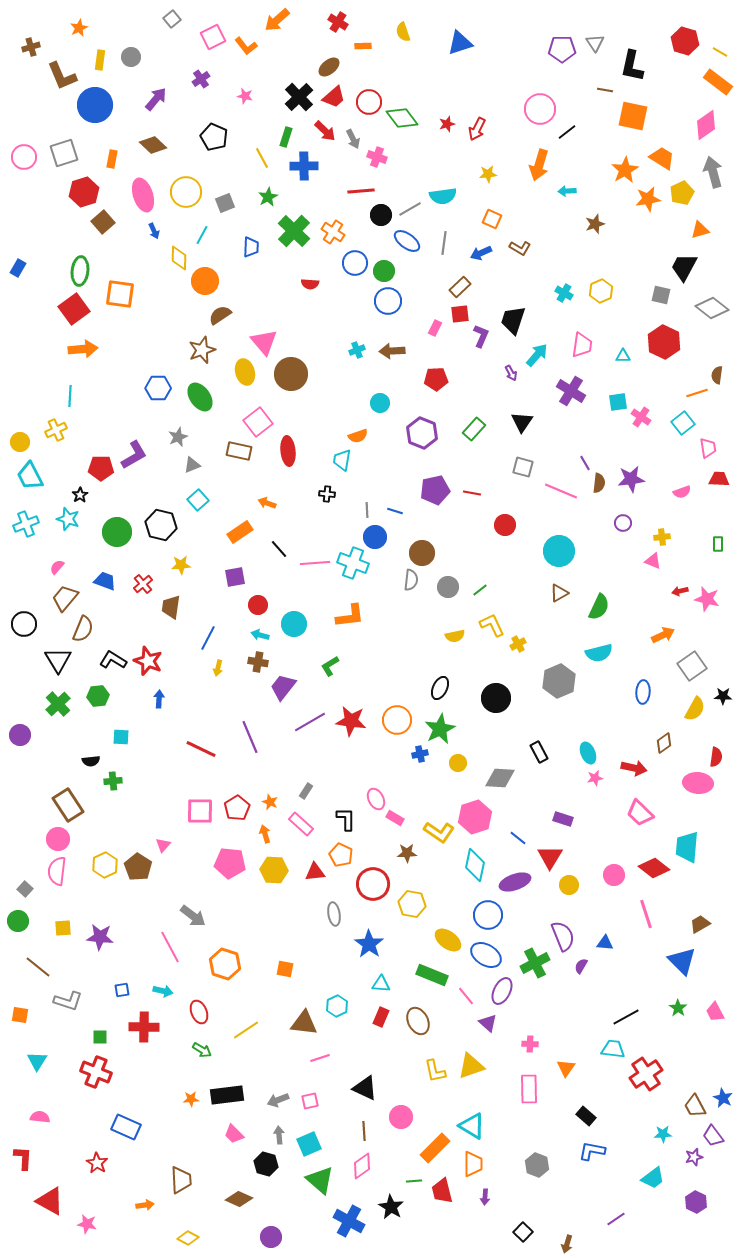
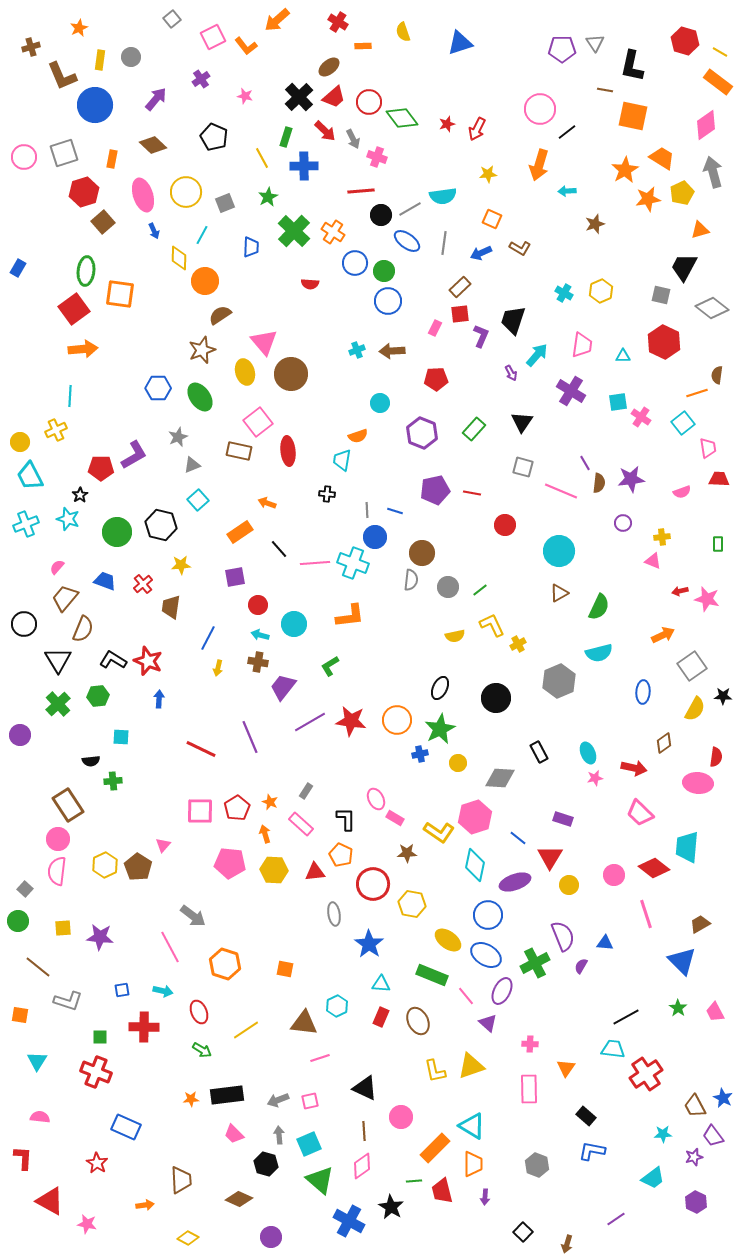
green ellipse at (80, 271): moved 6 px right
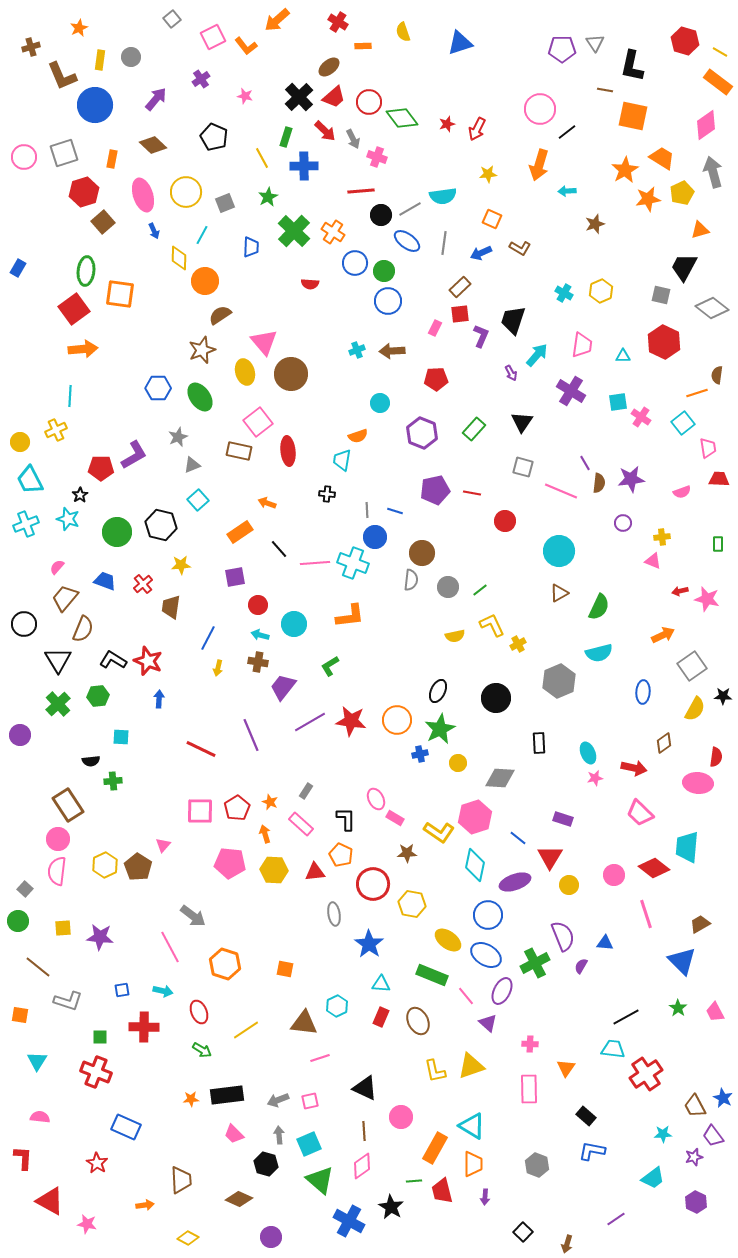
cyan trapezoid at (30, 476): moved 4 px down
red circle at (505, 525): moved 4 px up
black ellipse at (440, 688): moved 2 px left, 3 px down
purple line at (250, 737): moved 1 px right, 2 px up
black rectangle at (539, 752): moved 9 px up; rotated 25 degrees clockwise
orange rectangle at (435, 1148): rotated 16 degrees counterclockwise
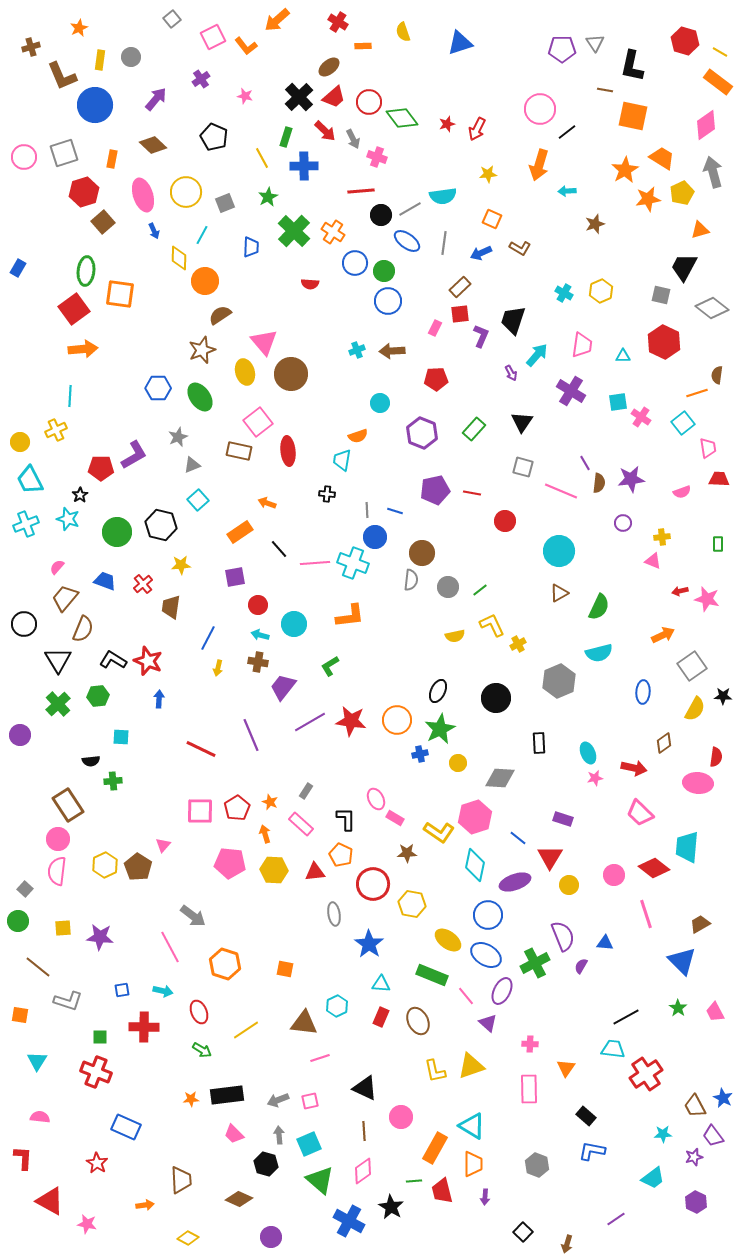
pink diamond at (362, 1166): moved 1 px right, 5 px down
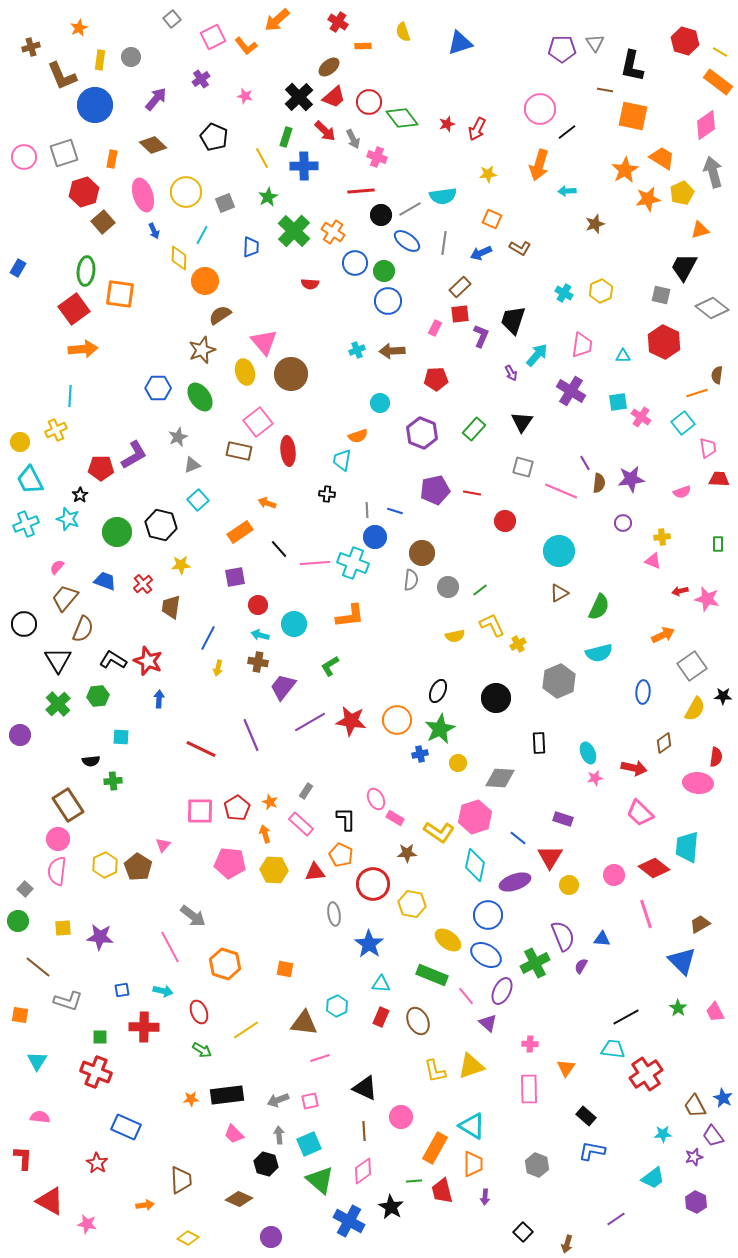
blue triangle at (605, 943): moved 3 px left, 4 px up
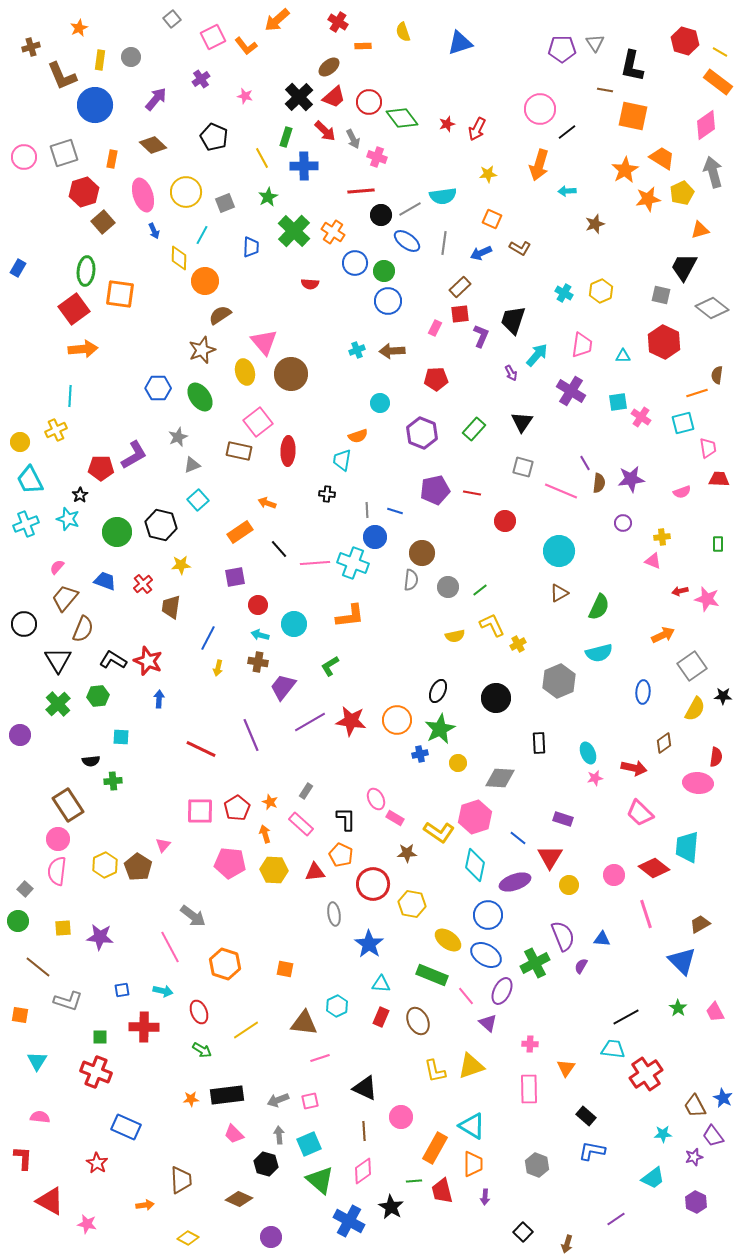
cyan square at (683, 423): rotated 25 degrees clockwise
red ellipse at (288, 451): rotated 8 degrees clockwise
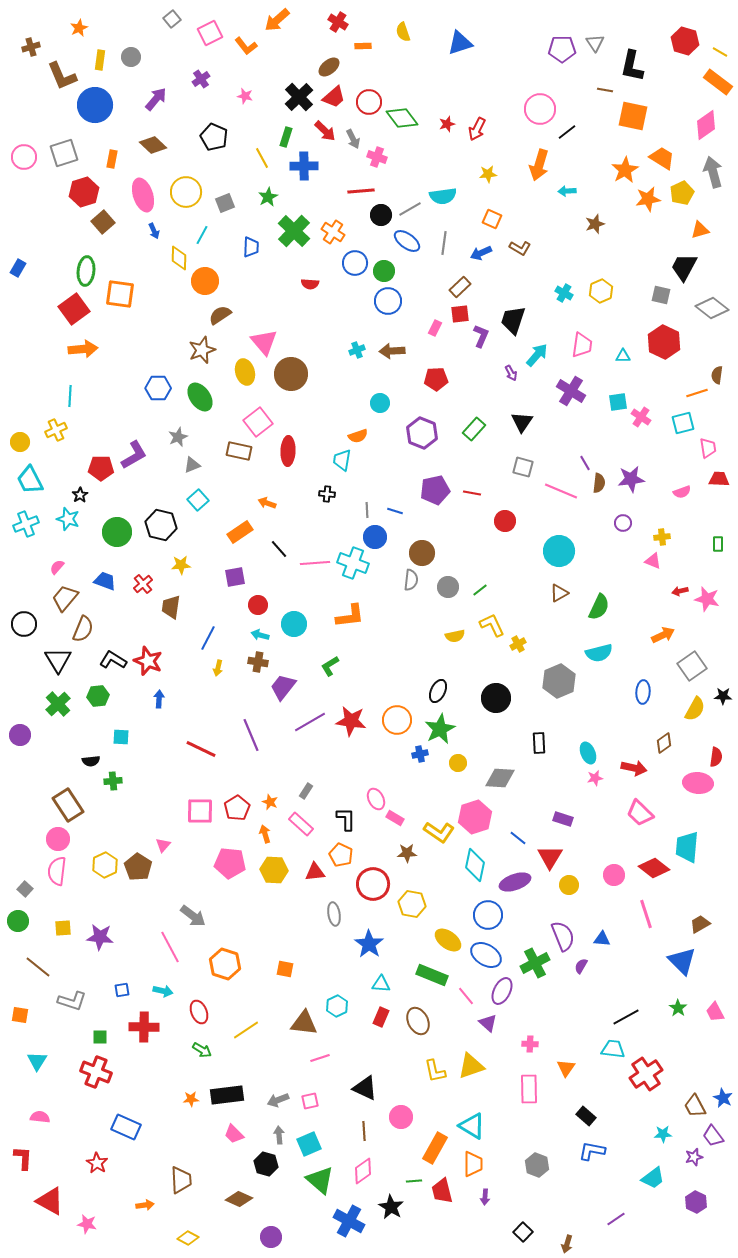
pink square at (213, 37): moved 3 px left, 4 px up
gray L-shape at (68, 1001): moved 4 px right
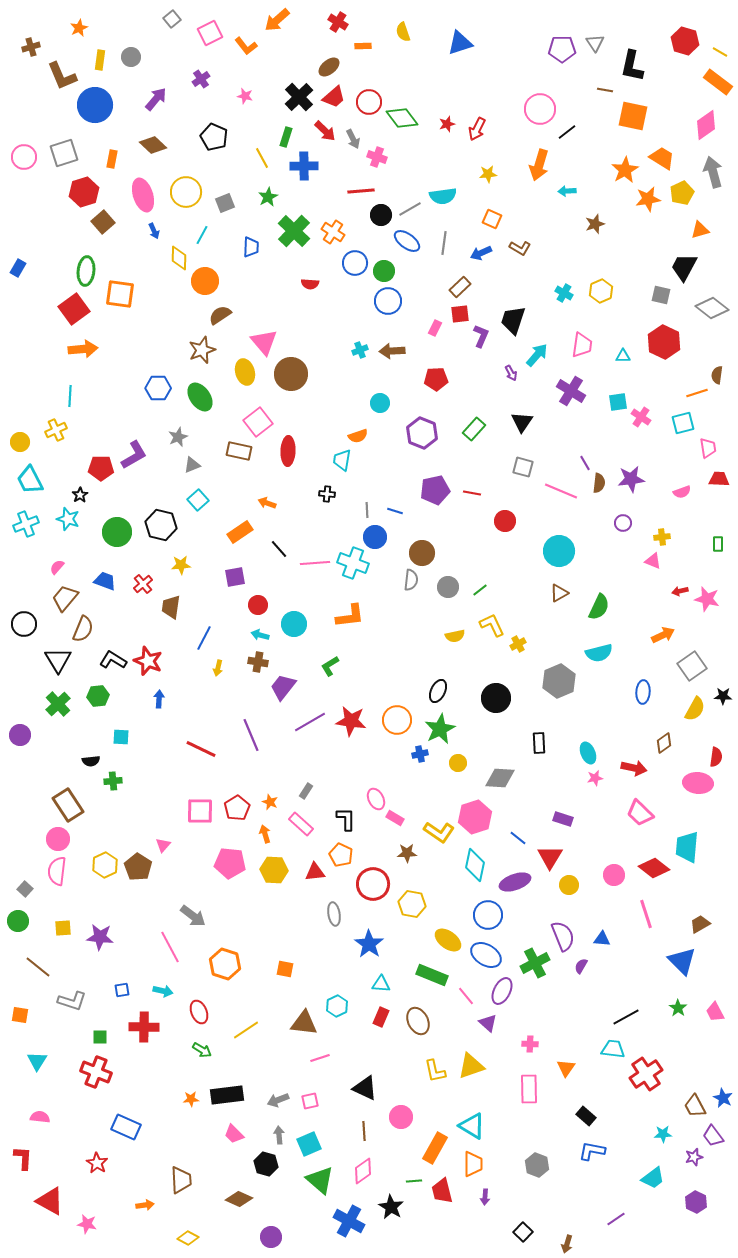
cyan cross at (357, 350): moved 3 px right
blue line at (208, 638): moved 4 px left
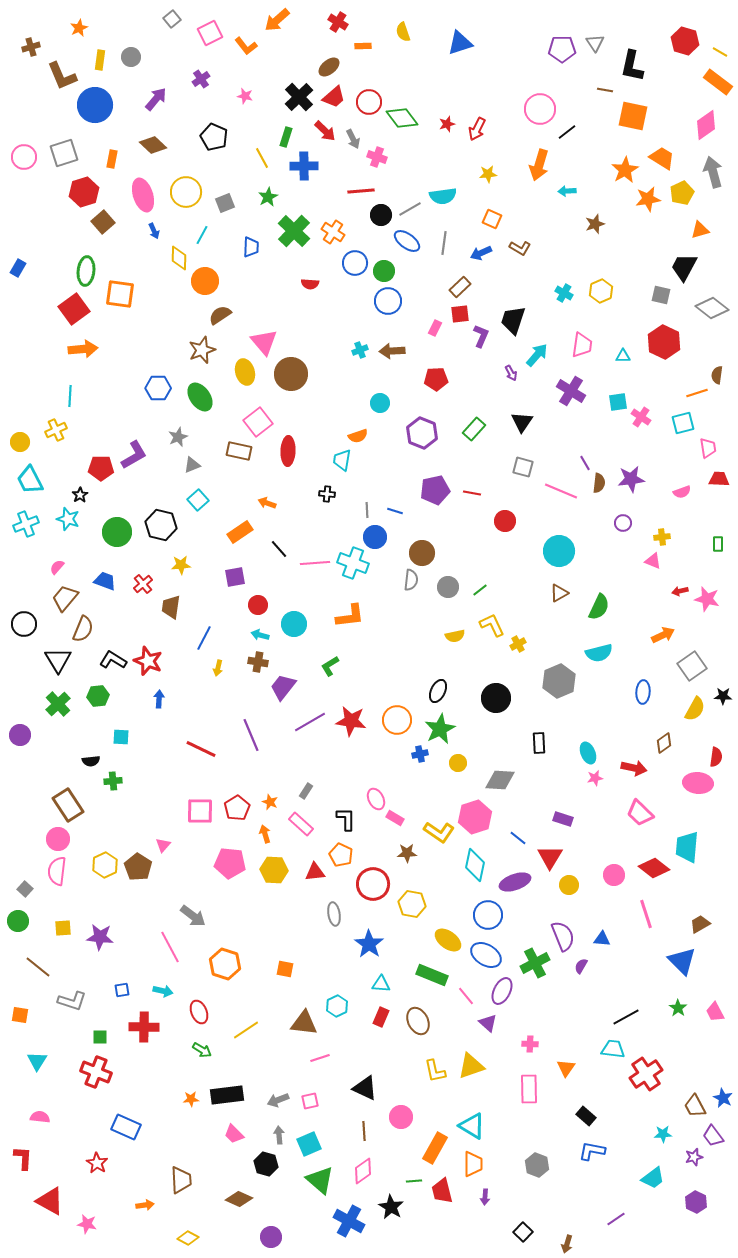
gray diamond at (500, 778): moved 2 px down
